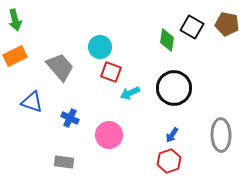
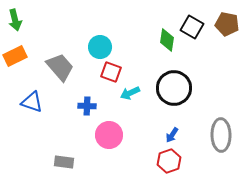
blue cross: moved 17 px right, 12 px up; rotated 24 degrees counterclockwise
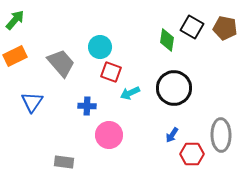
green arrow: rotated 125 degrees counterclockwise
brown pentagon: moved 2 px left, 4 px down
gray trapezoid: moved 1 px right, 4 px up
blue triangle: rotated 45 degrees clockwise
red hexagon: moved 23 px right, 7 px up; rotated 20 degrees clockwise
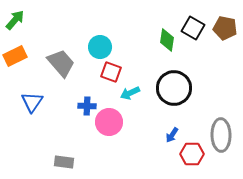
black square: moved 1 px right, 1 px down
pink circle: moved 13 px up
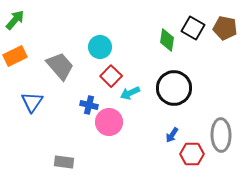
gray trapezoid: moved 1 px left, 3 px down
red square: moved 4 px down; rotated 25 degrees clockwise
blue cross: moved 2 px right, 1 px up; rotated 12 degrees clockwise
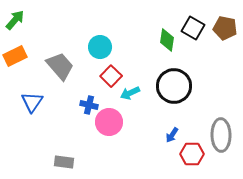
black circle: moved 2 px up
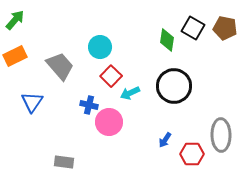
blue arrow: moved 7 px left, 5 px down
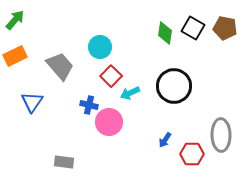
green diamond: moved 2 px left, 7 px up
